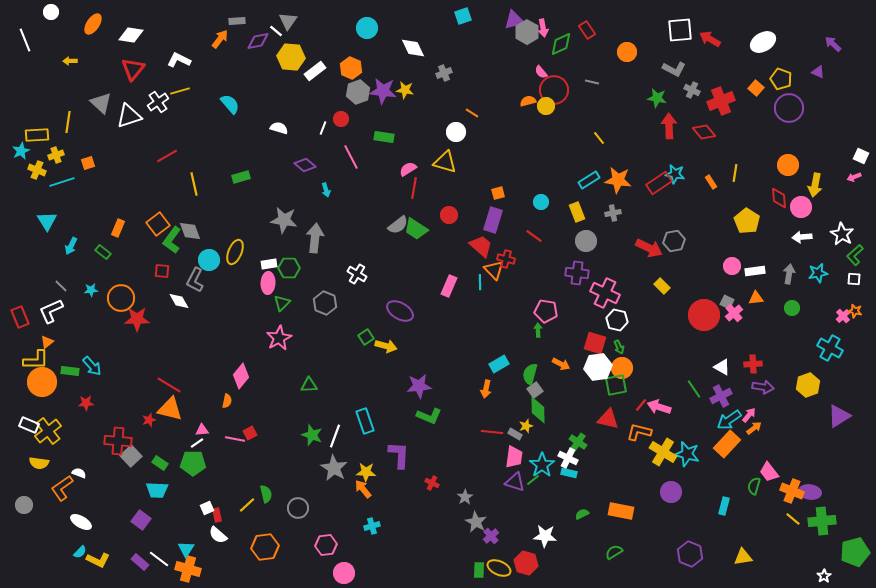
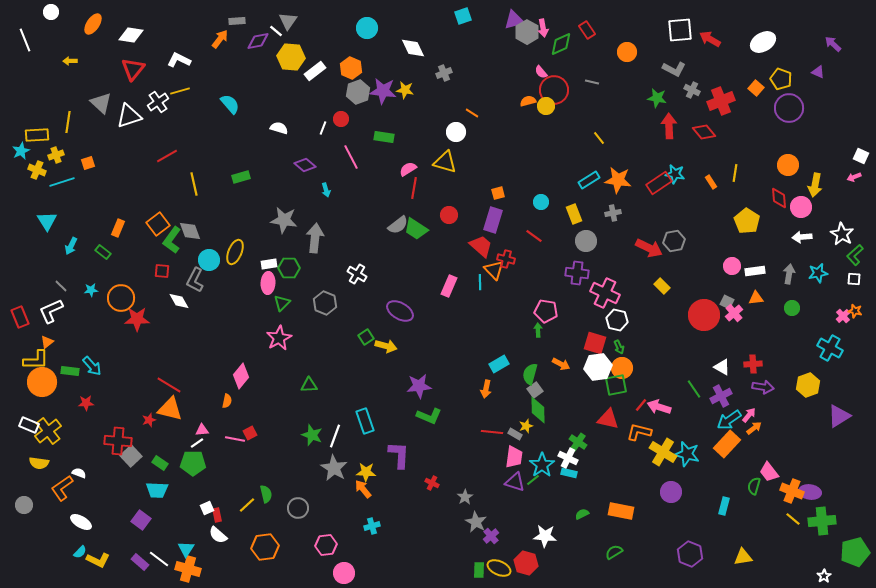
yellow rectangle at (577, 212): moved 3 px left, 2 px down
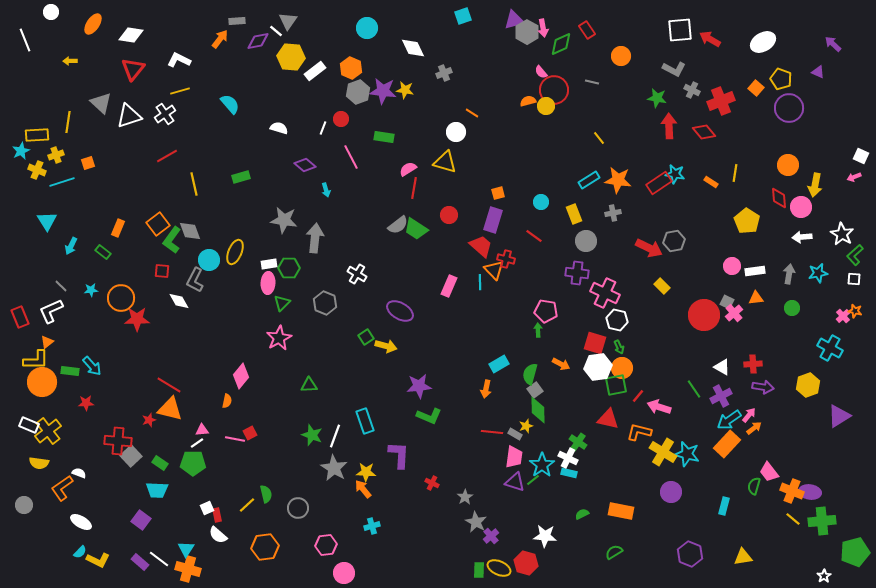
orange circle at (627, 52): moved 6 px left, 4 px down
white cross at (158, 102): moved 7 px right, 12 px down
orange rectangle at (711, 182): rotated 24 degrees counterclockwise
red line at (641, 405): moved 3 px left, 9 px up
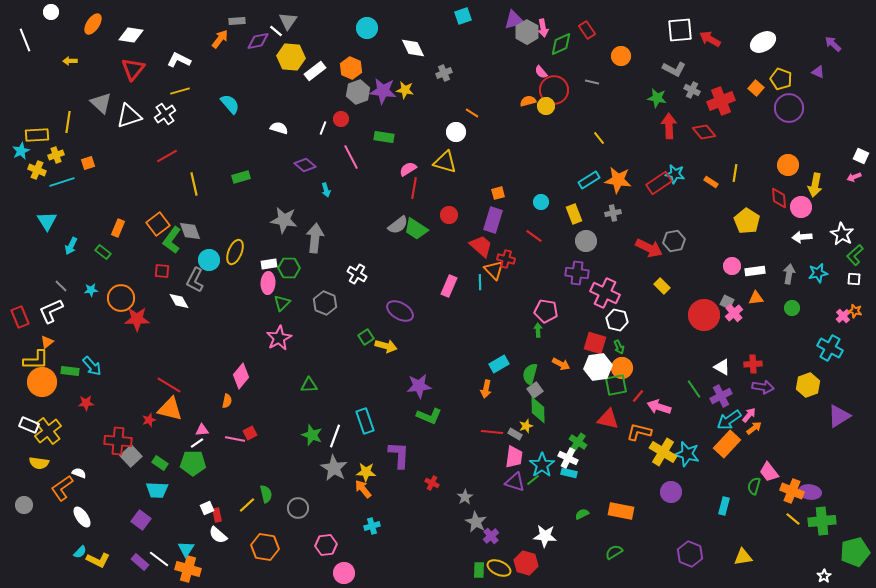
white ellipse at (81, 522): moved 1 px right, 5 px up; rotated 25 degrees clockwise
orange hexagon at (265, 547): rotated 16 degrees clockwise
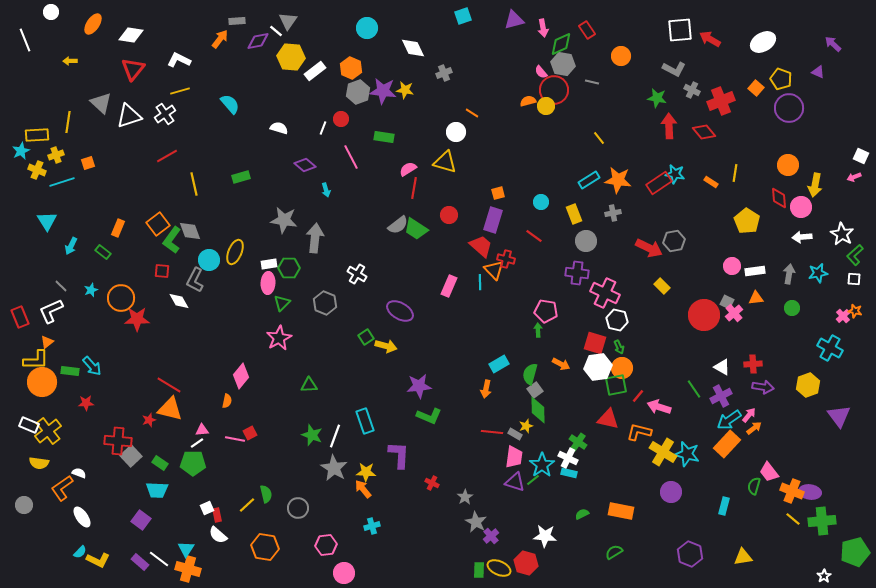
gray hexagon at (527, 32): moved 36 px right, 32 px down; rotated 20 degrees counterclockwise
cyan star at (91, 290): rotated 16 degrees counterclockwise
purple triangle at (839, 416): rotated 35 degrees counterclockwise
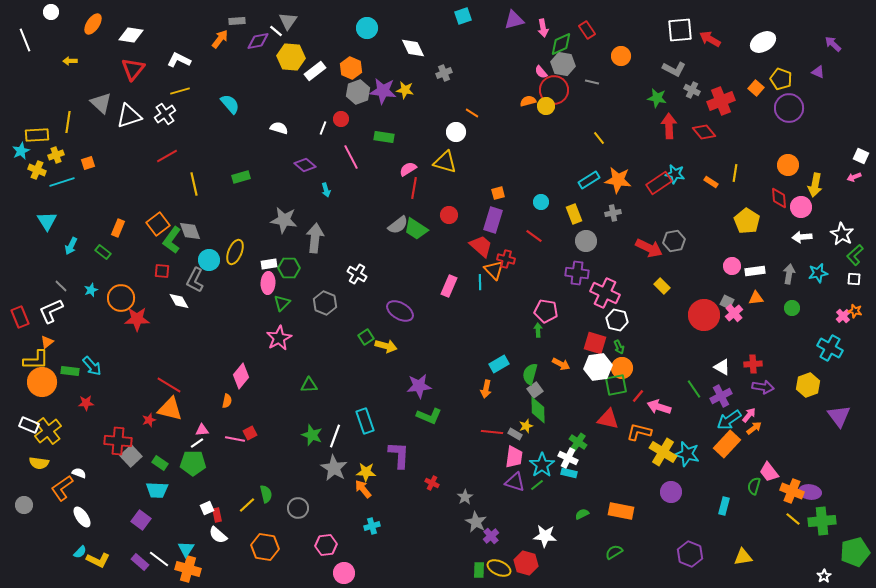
green line at (533, 480): moved 4 px right, 5 px down
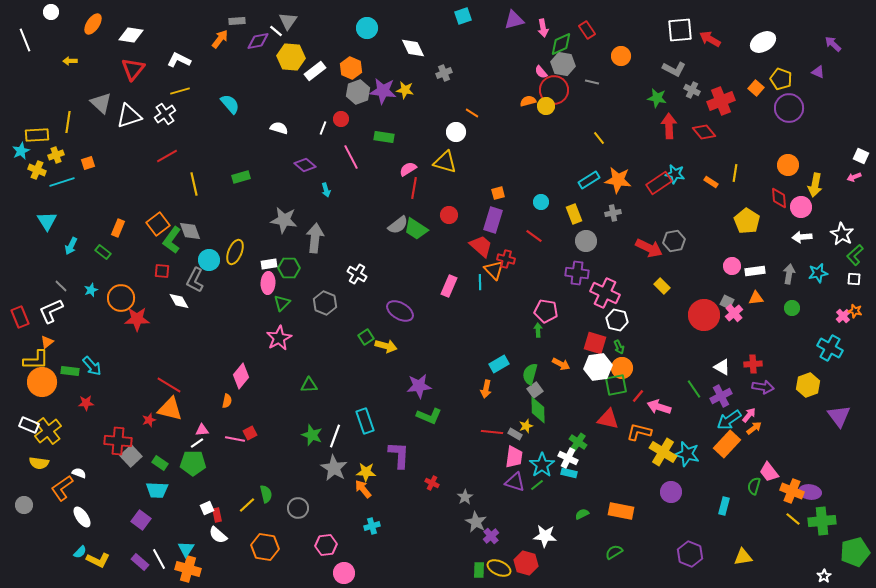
white line at (159, 559): rotated 25 degrees clockwise
